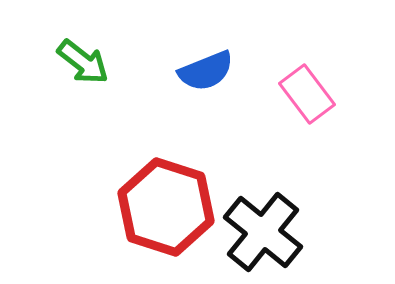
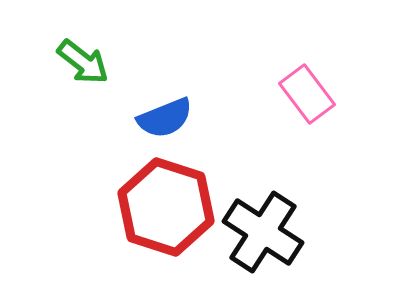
blue semicircle: moved 41 px left, 47 px down
black cross: rotated 6 degrees counterclockwise
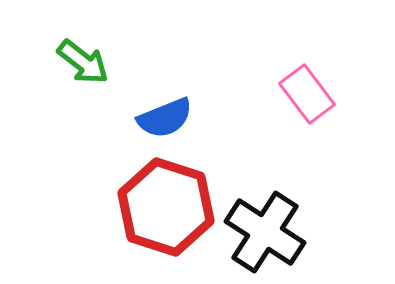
black cross: moved 2 px right
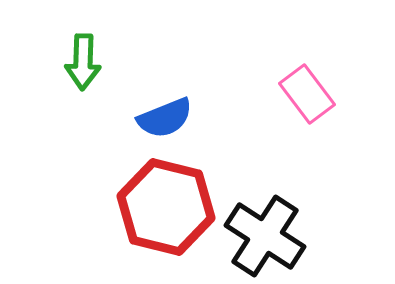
green arrow: rotated 54 degrees clockwise
red hexagon: rotated 4 degrees counterclockwise
black cross: moved 4 px down
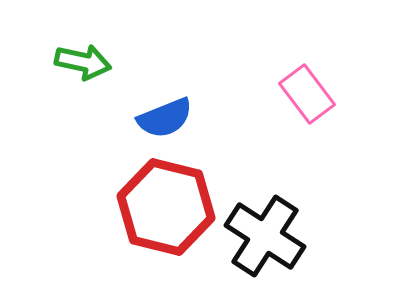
green arrow: rotated 80 degrees counterclockwise
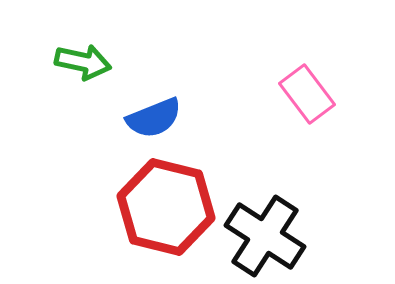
blue semicircle: moved 11 px left
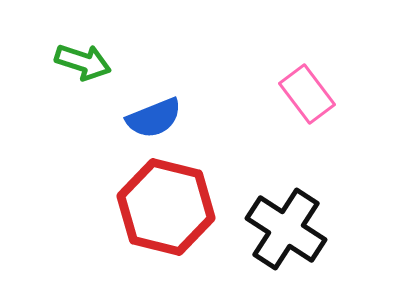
green arrow: rotated 6 degrees clockwise
black cross: moved 21 px right, 7 px up
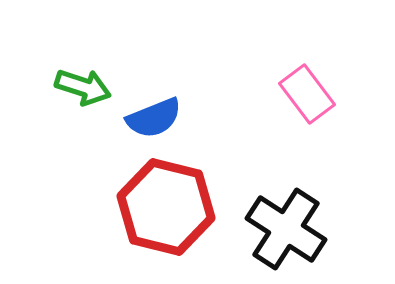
green arrow: moved 25 px down
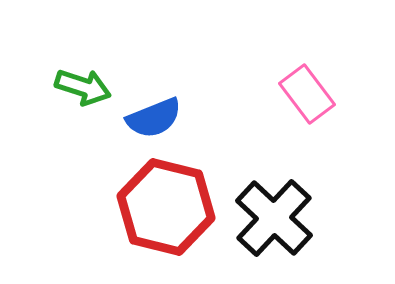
black cross: moved 12 px left, 11 px up; rotated 10 degrees clockwise
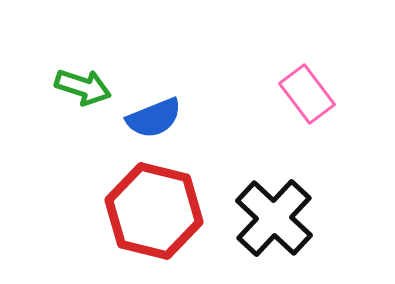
red hexagon: moved 12 px left, 4 px down
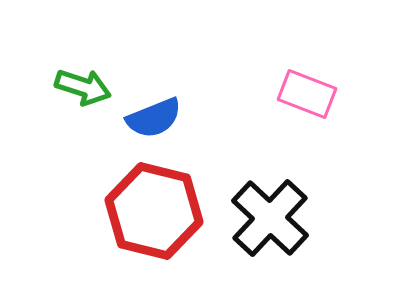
pink rectangle: rotated 32 degrees counterclockwise
black cross: moved 4 px left
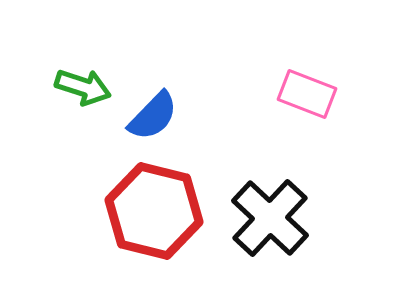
blue semicircle: moved 1 px left, 2 px up; rotated 24 degrees counterclockwise
